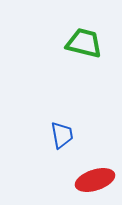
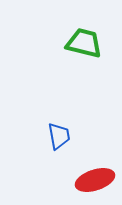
blue trapezoid: moved 3 px left, 1 px down
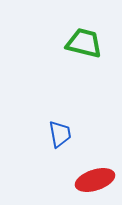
blue trapezoid: moved 1 px right, 2 px up
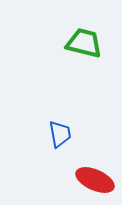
red ellipse: rotated 42 degrees clockwise
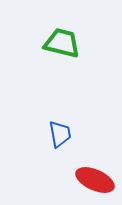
green trapezoid: moved 22 px left
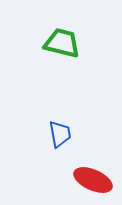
red ellipse: moved 2 px left
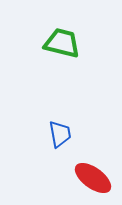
red ellipse: moved 2 px up; rotated 12 degrees clockwise
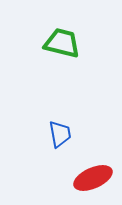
red ellipse: rotated 60 degrees counterclockwise
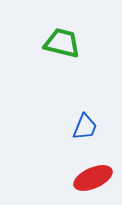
blue trapezoid: moved 25 px right, 7 px up; rotated 32 degrees clockwise
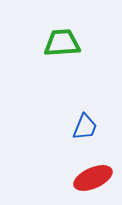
green trapezoid: rotated 18 degrees counterclockwise
